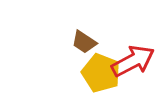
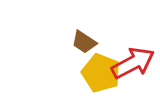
red arrow: moved 2 px down
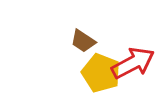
brown trapezoid: moved 1 px left, 1 px up
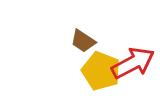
yellow pentagon: moved 2 px up
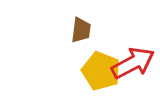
brown trapezoid: moved 2 px left, 11 px up; rotated 116 degrees counterclockwise
